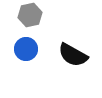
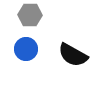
gray hexagon: rotated 15 degrees clockwise
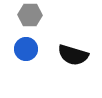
black semicircle: rotated 12 degrees counterclockwise
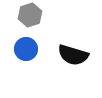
gray hexagon: rotated 20 degrees counterclockwise
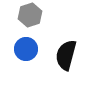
black semicircle: moved 7 px left; rotated 88 degrees clockwise
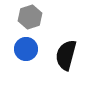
gray hexagon: moved 2 px down
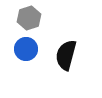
gray hexagon: moved 1 px left, 1 px down
